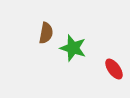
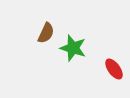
brown semicircle: rotated 15 degrees clockwise
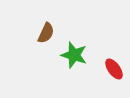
green star: moved 1 px right, 7 px down
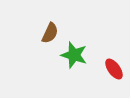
brown semicircle: moved 4 px right
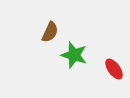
brown semicircle: moved 1 px up
